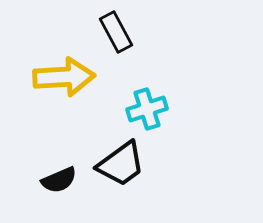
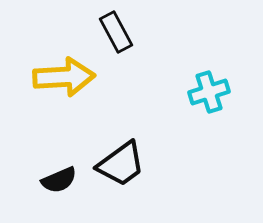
cyan cross: moved 62 px right, 17 px up
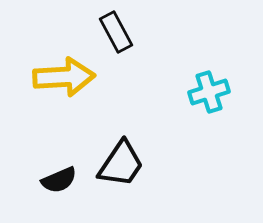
black trapezoid: rotated 20 degrees counterclockwise
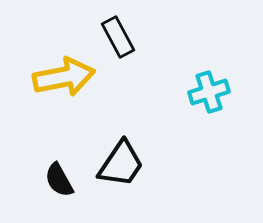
black rectangle: moved 2 px right, 5 px down
yellow arrow: rotated 8 degrees counterclockwise
black semicircle: rotated 84 degrees clockwise
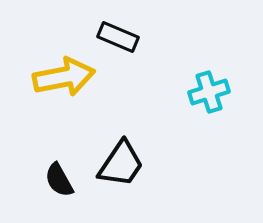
black rectangle: rotated 39 degrees counterclockwise
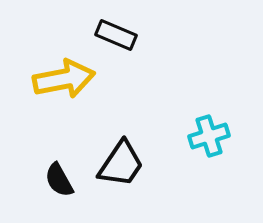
black rectangle: moved 2 px left, 2 px up
yellow arrow: moved 2 px down
cyan cross: moved 44 px down
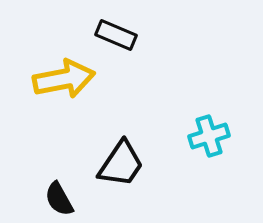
black semicircle: moved 19 px down
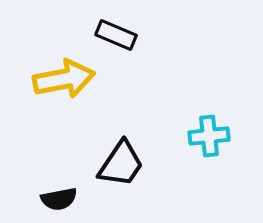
cyan cross: rotated 12 degrees clockwise
black semicircle: rotated 72 degrees counterclockwise
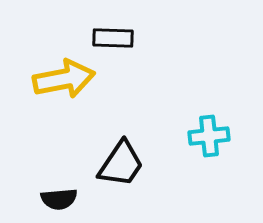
black rectangle: moved 3 px left, 3 px down; rotated 21 degrees counterclockwise
black semicircle: rotated 6 degrees clockwise
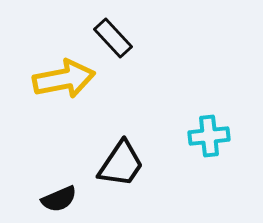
black rectangle: rotated 45 degrees clockwise
black semicircle: rotated 18 degrees counterclockwise
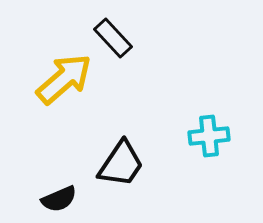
yellow arrow: rotated 30 degrees counterclockwise
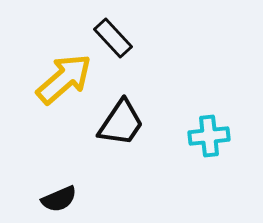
black trapezoid: moved 41 px up
